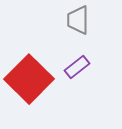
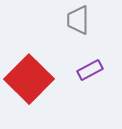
purple rectangle: moved 13 px right, 3 px down; rotated 10 degrees clockwise
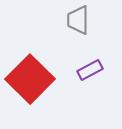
red square: moved 1 px right
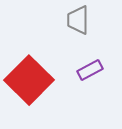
red square: moved 1 px left, 1 px down
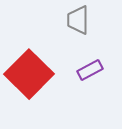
red square: moved 6 px up
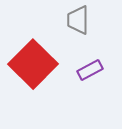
red square: moved 4 px right, 10 px up
